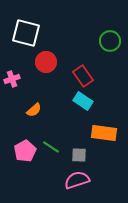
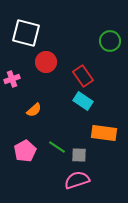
green line: moved 6 px right
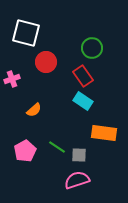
green circle: moved 18 px left, 7 px down
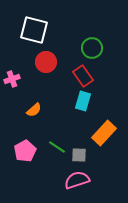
white square: moved 8 px right, 3 px up
cyan rectangle: rotated 72 degrees clockwise
orange rectangle: rotated 55 degrees counterclockwise
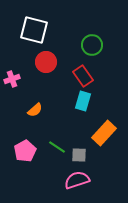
green circle: moved 3 px up
orange semicircle: moved 1 px right
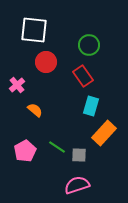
white square: rotated 8 degrees counterclockwise
green circle: moved 3 px left
pink cross: moved 5 px right, 6 px down; rotated 21 degrees counterclockwise
cyan rectangle: moved 8 px right, 5 px down
orange semicircle: rotated 98 degrees counterclockwise
pink semicircle: moved 5 px down
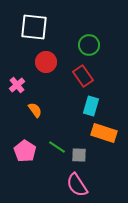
white square: moved 3 px up
orange semicircle: rotated 14 degrees clockwise
orange rectangle: rotated 65 degrees clockwise
pink pentagon: rotated 10 degrees counterclockwise
pink semicircle: rotated 105 degrees counterclockwise
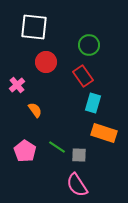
cyan rectangle: moved 2 px right, 3 px up
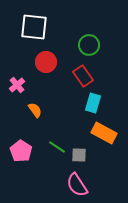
orange rectangle: rotated 10 degrees clockwise
pink pentagon: moved 4 px left
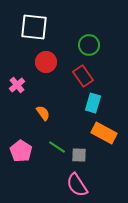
orange semicircle: moved 8 px right, 3 px down
